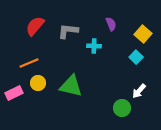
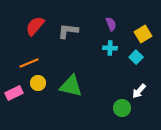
yellow square: rotated 18 degrees clockwise
cyan cross: moved 16 px right, 2 px down
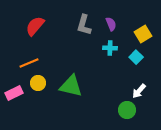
gray L-shape: moved 16 px right, 6 px up; rotated 80 degrees counterclockwise
green circle: moved 5 px right, 2 px down
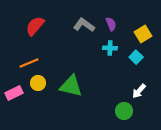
gray L-shape: rotated 110 degrees clockwise
green circle: moved 3 px left, 1 px down
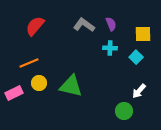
yellow square: rotated 30 degrees clockwise
yellow circle: moved 1 px right
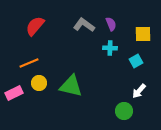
cyan square: moved 4 px down; rotated 16 degrees clockwise
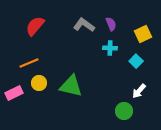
yellow square: rotated 24 degrees counterclockwise
cyan square: rotated 16 degrees counterclockwise
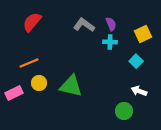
red semicircle: moved 3 px left, 4 px up
cyan cross: moved 6 px up
white arrow: rotated 70 degrees clockwise
